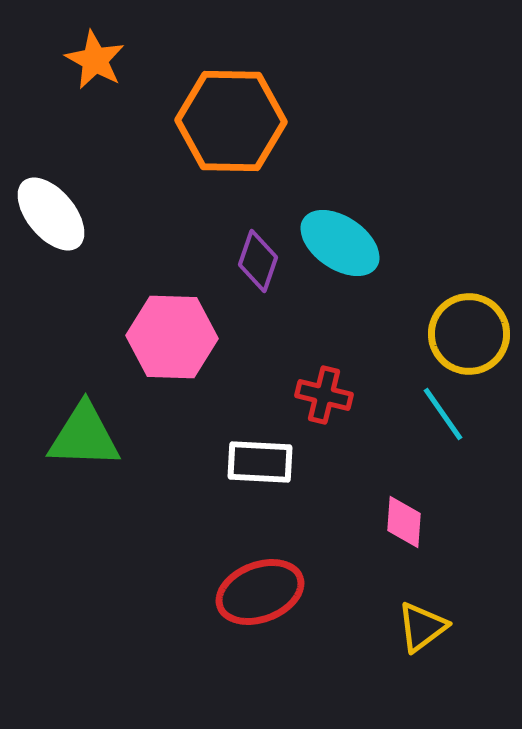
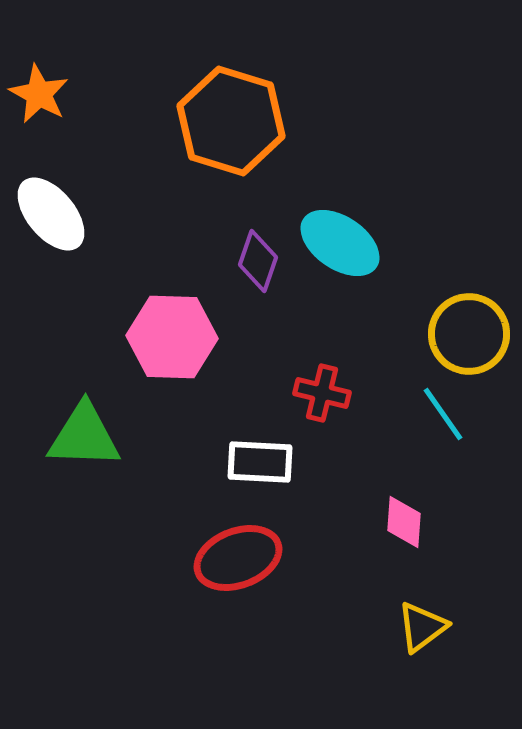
orange star: moved 56 px left, 34 px down
orange hexagon: rotated 16 degrees clockwise
red cross: moved 2 px left, 2 px up
red ellipse: moved 22 px left, 34 px up
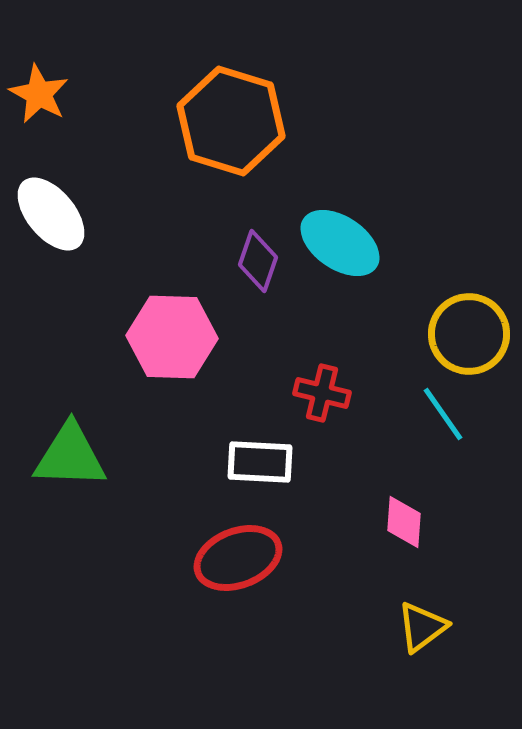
green triangle: moved 14 px left, 20 px down
